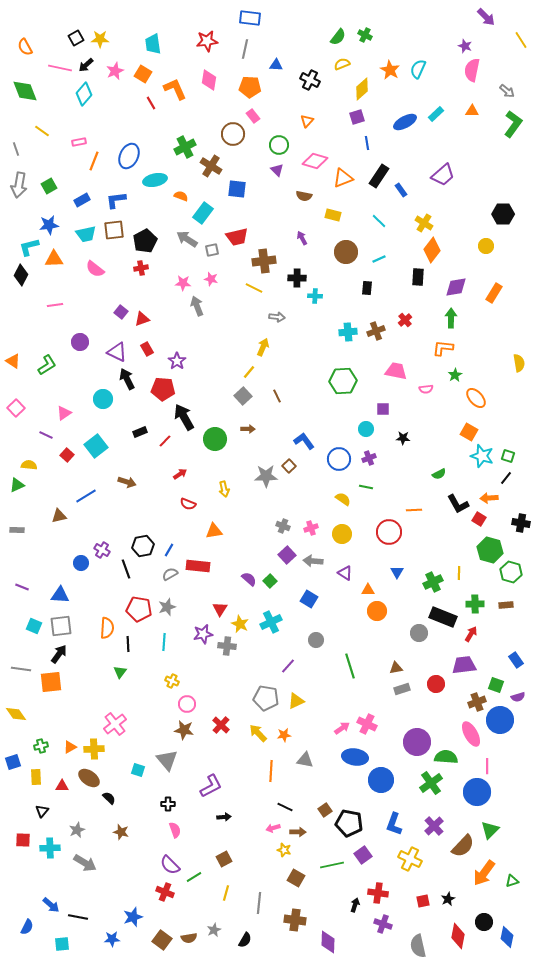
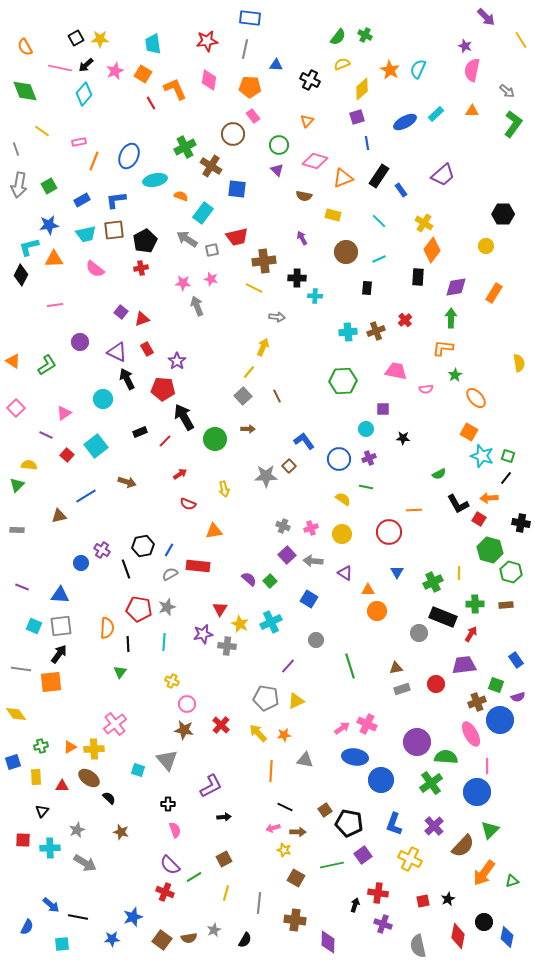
green triangle at (17, 485): rotated 21 degrees counterclockwise
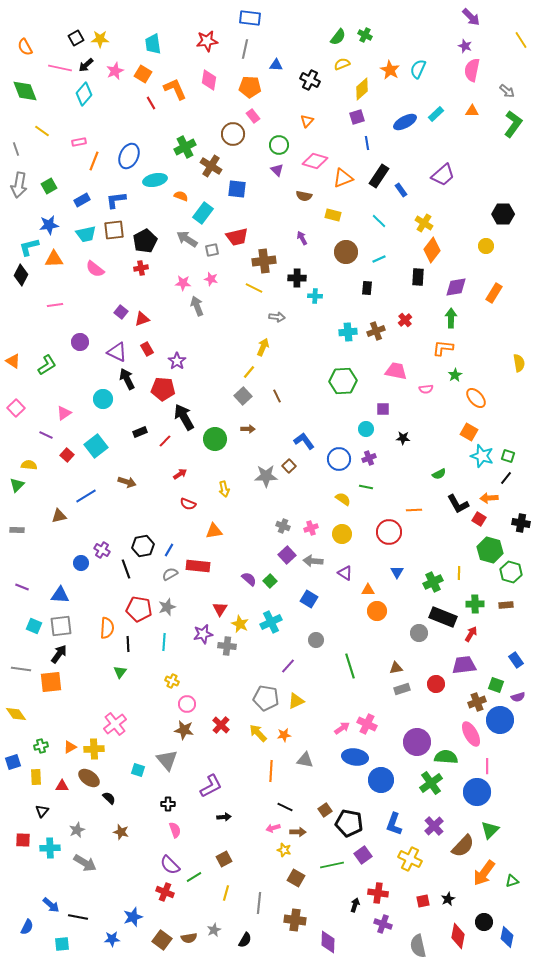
purple arrow at (486, 17): moved 15 px left
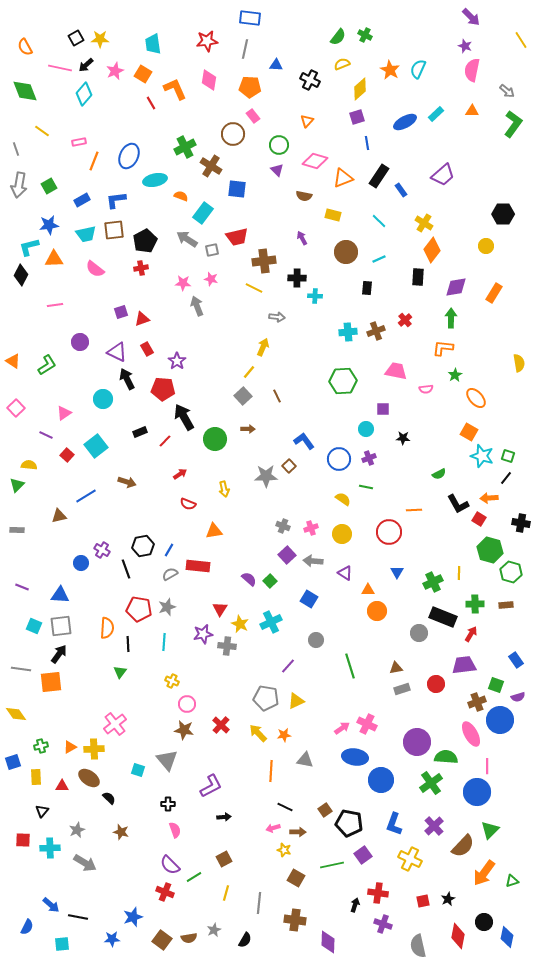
yellow diamond at (362, 89): moved 2 px left
purple square at (121, 312): rotated 32 degrees clockwise
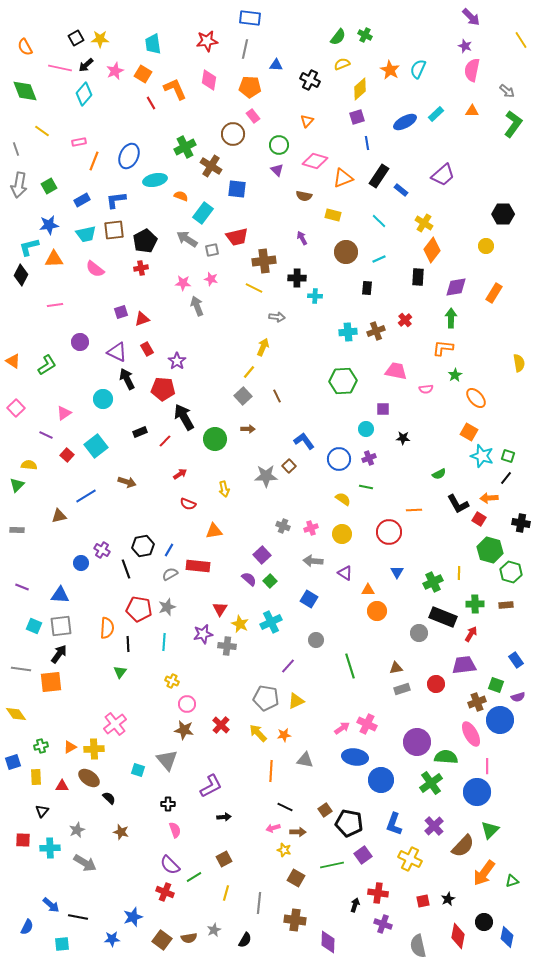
blue rectangle at (401, 190): rotated 16 degrees counterclockwise
purple square at (287, 555): moved 25 px left
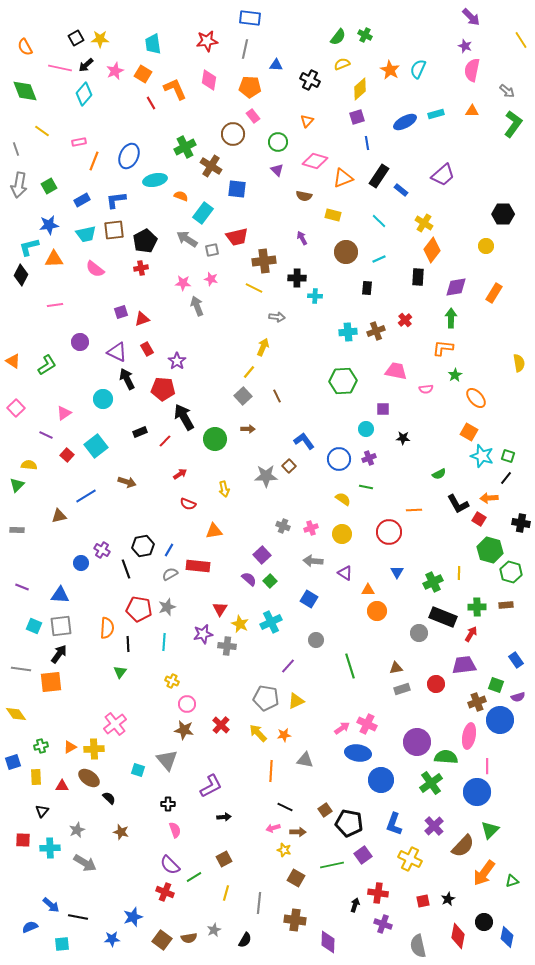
cyan rectangle at (436, 114): rotated 28 degrees clockwise
green circle at (279, 145): moved 1 px left, 3 px up
green cross at (475, 604): moved 2 px right, 3 px down
pink ellipse at (471, 734): moved 2 px left, 2 px down; rotated 40 degrees clockwise
blue ellipse at (355, 757): moved 3 px right, 4 px up
blue semicircle at (27, 927): moved 3 px right; rotated 140 degrees counterclockwise
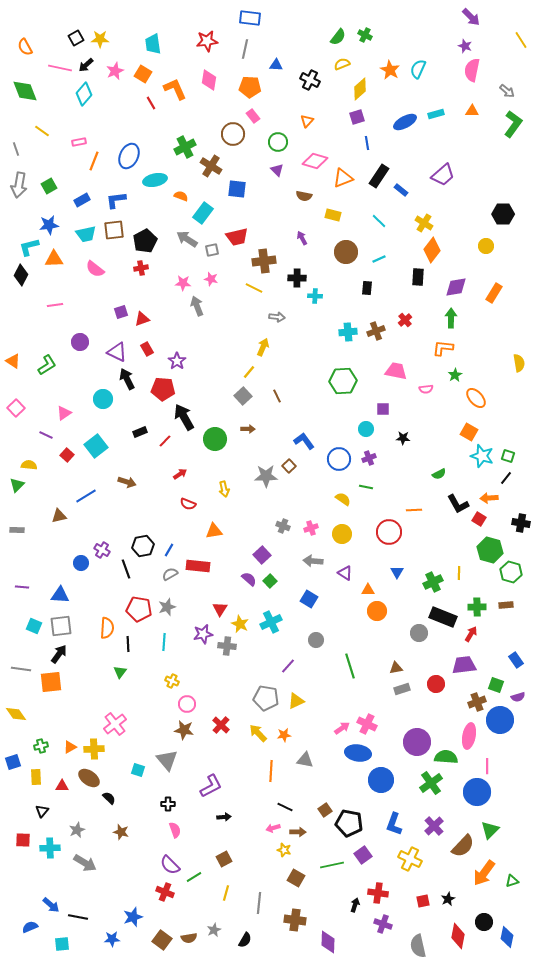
purple line at (22, 587): rotated 16 degrees counterclockwise
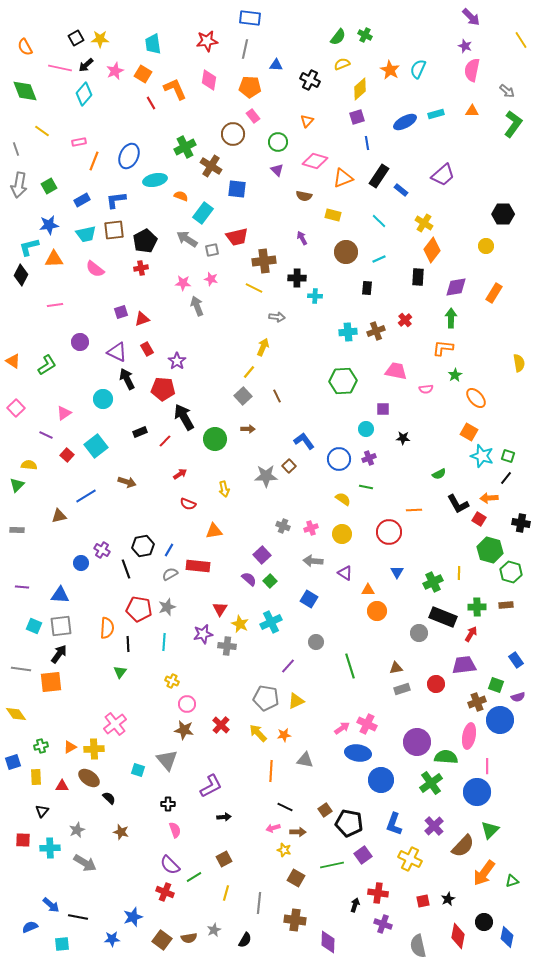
gray circle at (316, 640): moved 2 px down
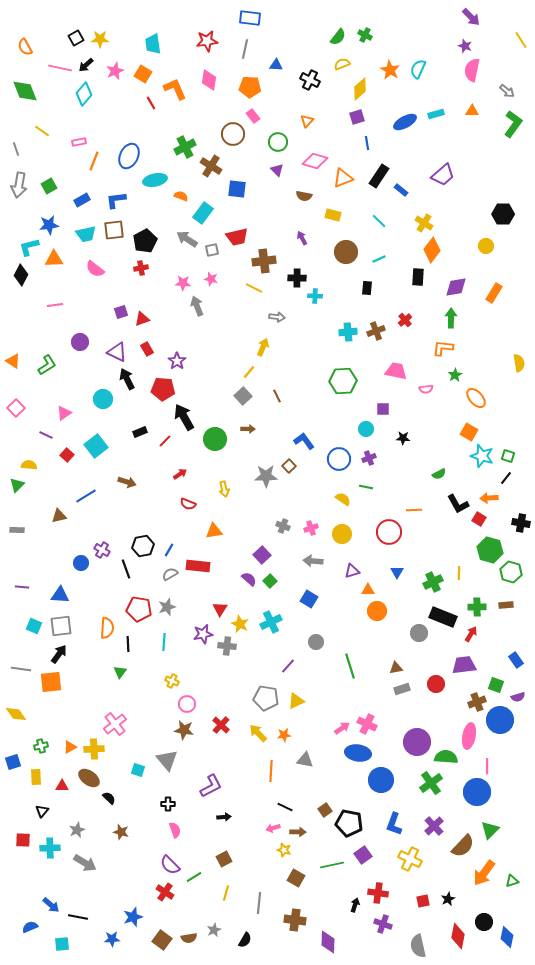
purple triangle at (345, 573): moved 7 px right, 2 px up; rotated 49 degrees counterclockwise
red cross at (165, 892): rotated 12 degrees clockwise
